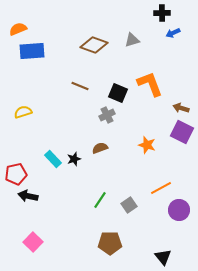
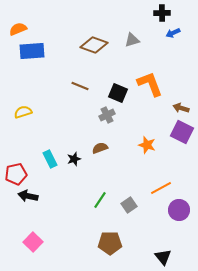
cyan rectangle: moved 3 px left; rotated 18 degrees clockwise
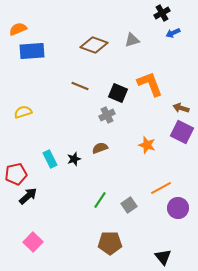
black cross: rotated 28 degrees counterclockwise
black arrow: rotated 126 degrees clockwise
purple circle: moved 1 px left, 2 px up
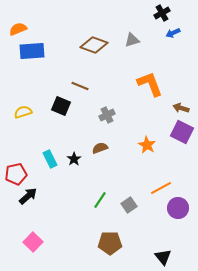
black square: moved 57 px left, 13 px down
orange star: rotated 12 degrees clockwise
black star: rotated 16 degrees counterclockwise
